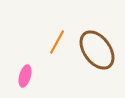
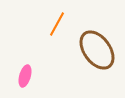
orange line: moved 18 px up
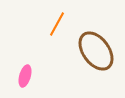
brown ellipse: moved 1 px left, 1 px down
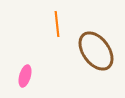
orange line: rotated 35 degrees counterclockwise
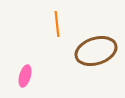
brown ellipse: rotated 72 degrees counterclockwise
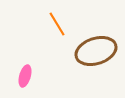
orange line: rotated 25 degrees counterclockwise
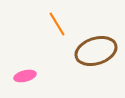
pink ellipse: rotated 60 degrees clockwise
